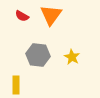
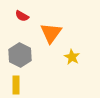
orange triangle: moved 18 px down
gray hexagon: moved 18 px left; rotated 20 degrees clockwise
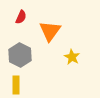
red semicircle: moved 1 px left, 1 px down; rotated 96 degrees counterclockwise
orange triangle: moved 1 px left, 2 px up
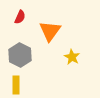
red semicircle: moved 1 px left
